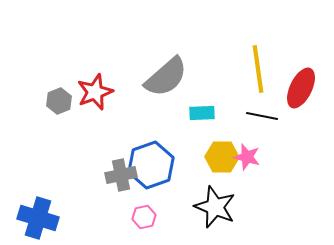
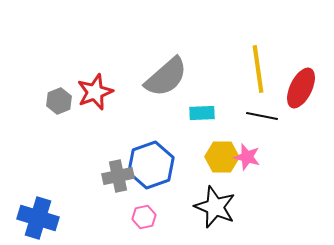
gray cross: moved 3 px left, 1 px down
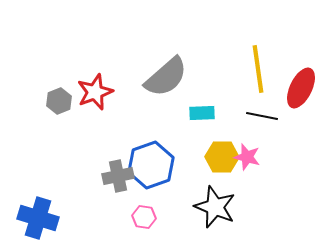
pink hexagon: rotated 20 degrees clockwise
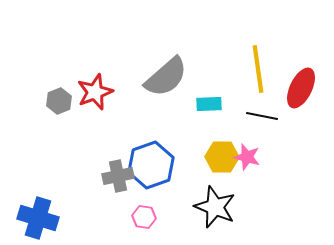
cyan rectangle: moved 7 px right, 9 px up
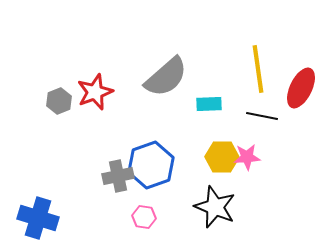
pink star: rotated 20 degrees counterclockwise
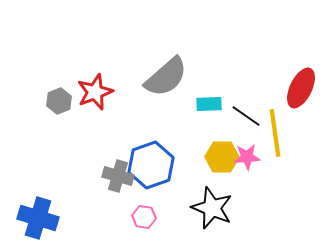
yellow line: moved 17 px right, 64 px down
black line: moved 16 px left; rotated 24 degrees clockwise
gray cross: rotated 28 degrees clockwise
black star: moved 3 px left, 1 px down
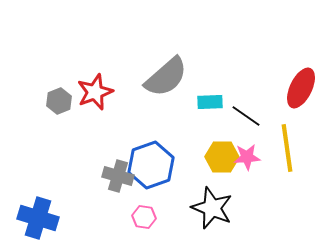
cyan rectangle: moved 1 px right, 2 px up
yellow line: moved 12 px right, 15 px down
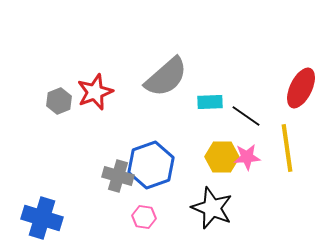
blue cross: moved 4 px right
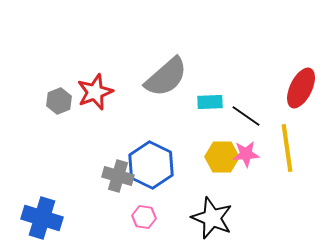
pink star: moved 1 px left, 3 px up
blue hexagon: rotated 15 degrees counterclockwise
black star: moved 10 px down
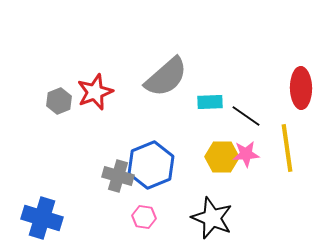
red ellipse: rotated 27 degrees counterclockwise
blue hexagon: rotated 12 degrees clockwise
